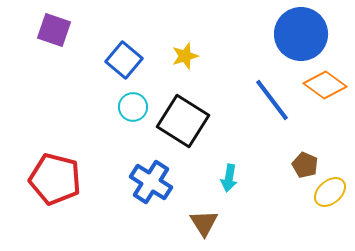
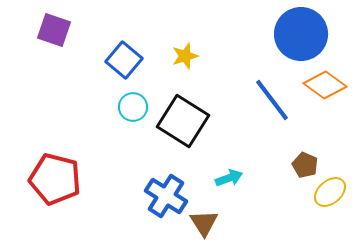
cyan arrow: rotated 120 degrees counterclockwise
blue cross: moved 15 px right, 14 px down
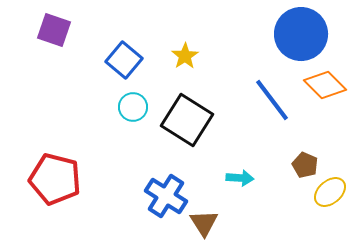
yellow star: rotated 16 degrees counterclockwise
orange diamond: rotated 9 degrees clockwise
black square: moved 4 px right, 1 px up
cyan arrow: moved 11 px right; rotated 24 degrees clockwise
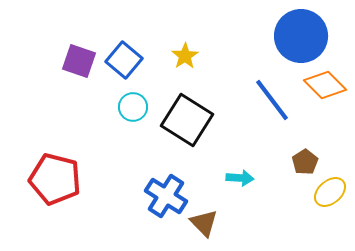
purple square: moved 25 px right, 31 px down
blue circle: moved 2 px down
brown pentagon: moved 3 px up; rotated 15 degrees clockwise
brown triangle: rotated 12 degrees counterclockwise
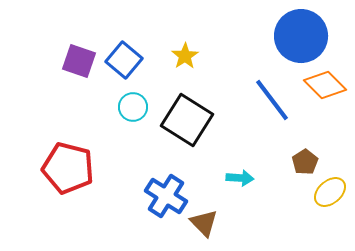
red pentagon: moved 13 px right, 11 px up
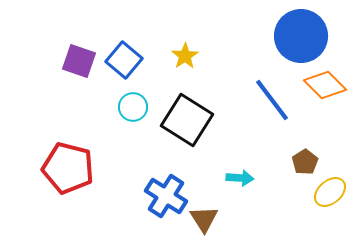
brown triangle: moved 4 px up; rotated 12 degrees clockwise
